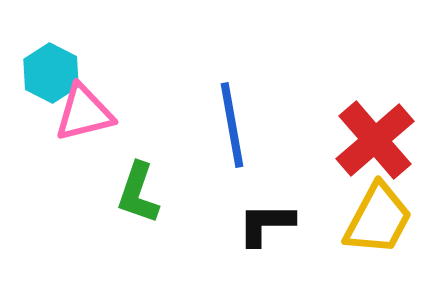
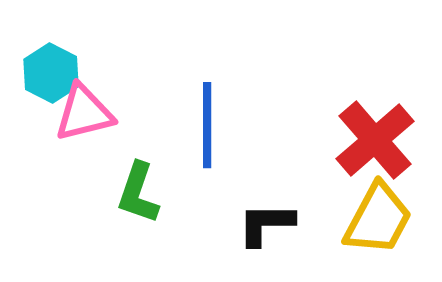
blue line: moved 25 px left; rotated 10 degrees clockwise
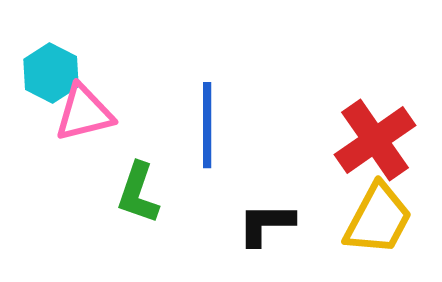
red cross: rotated 6 degrees clockwise
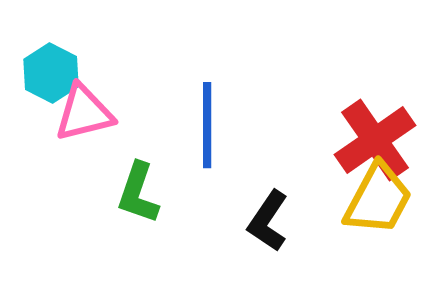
yellow trapezoid: moved 20 px up
black L-shape: moved 2 px right, 3 px up; rotated 56 degrees counterclockwise
